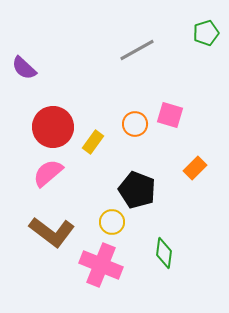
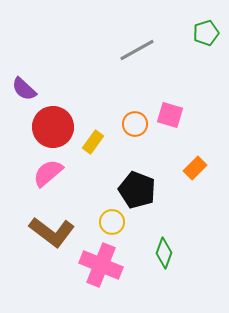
purple semicircle: moved 21 px down
green diamond: rotated 12 degrees clockwise
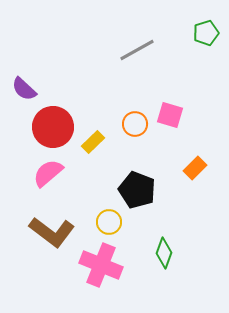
yellow rectangle: rotated 10 degrees clockwise
yellow circle: moved 3 px left
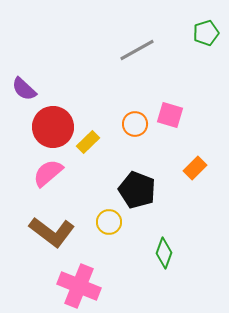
yellow rectangle: moved 5 px left
pink cross: moved 22 px left, 21 px down
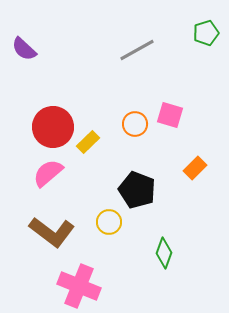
purple semicircle: moved 40 px up
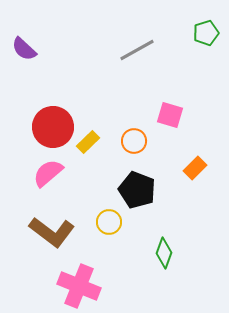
orange circle: moved 1 px left, 17 px down
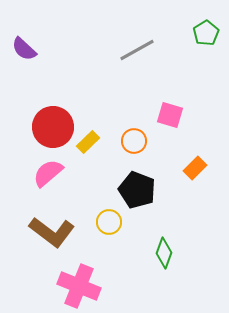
green pentagon: rotated 15 degrees counterclockwise
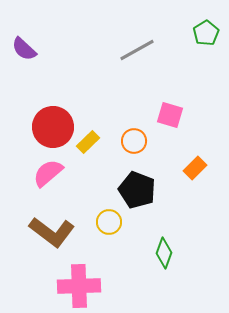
pink cross: rotated 24 degrees counterclockwise
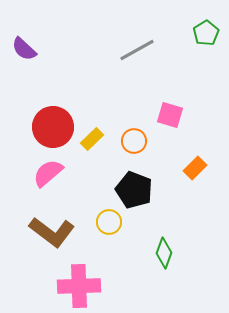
yellow rectangle: moved 4 px right, 3 px up
black pentagon: moved 3 px left
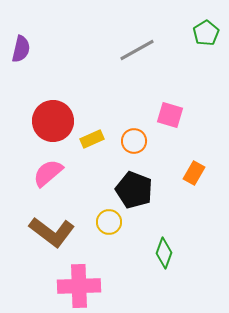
purple semicircle: moved 3 px left; rotated 120 degrees counterclockwise
red circle: moved 6 px up
yellow rectangle: rotated 20 degrees clockwise
orange rectangle: moved 1 px left, 5 px down; rotated 15 degrees counterclockwise
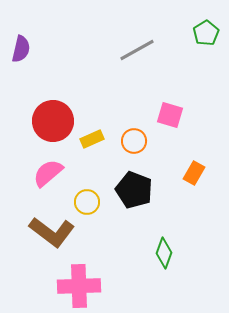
yellow circle: moved 22 px left, 20 px up
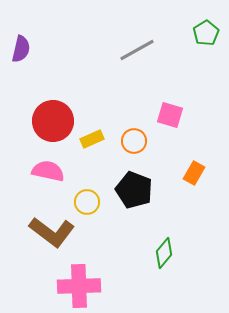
pink semicircle: moved 2 px up; rotated 52 degrees clockwise
green diamond: rotated 20 degrees clockwise
